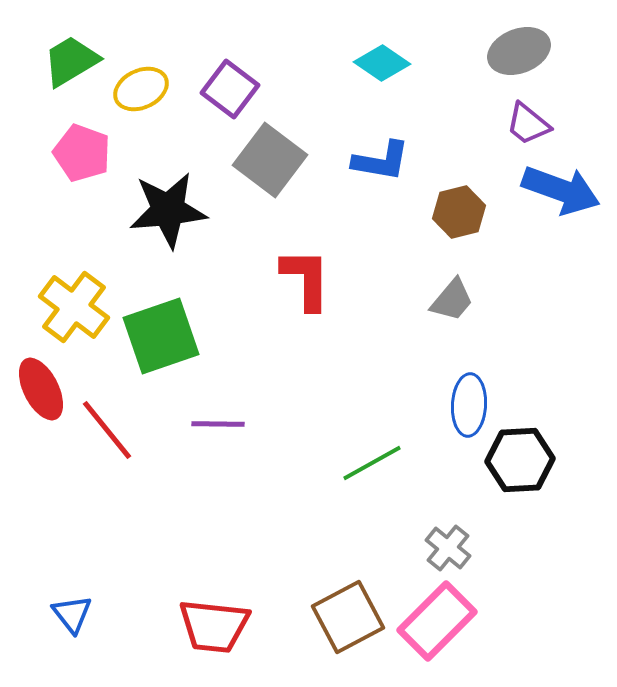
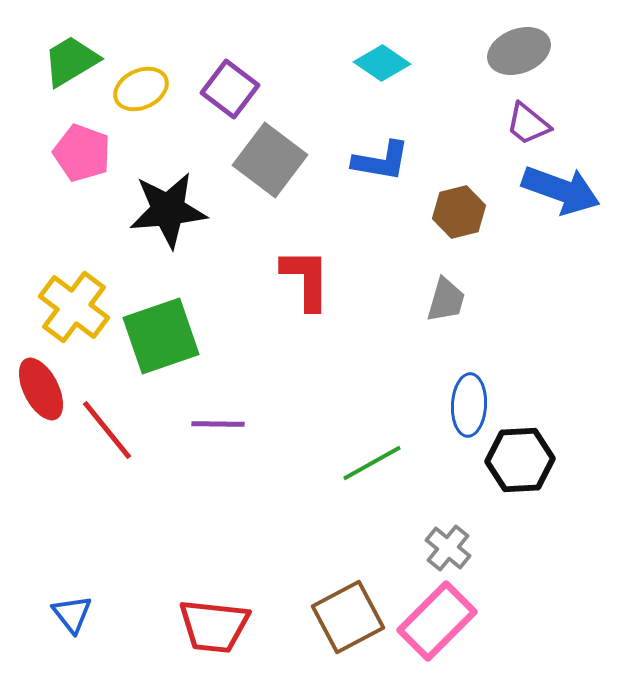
gray trapezoid: moved 6 px left; rotated 24 degrees counterclockwise
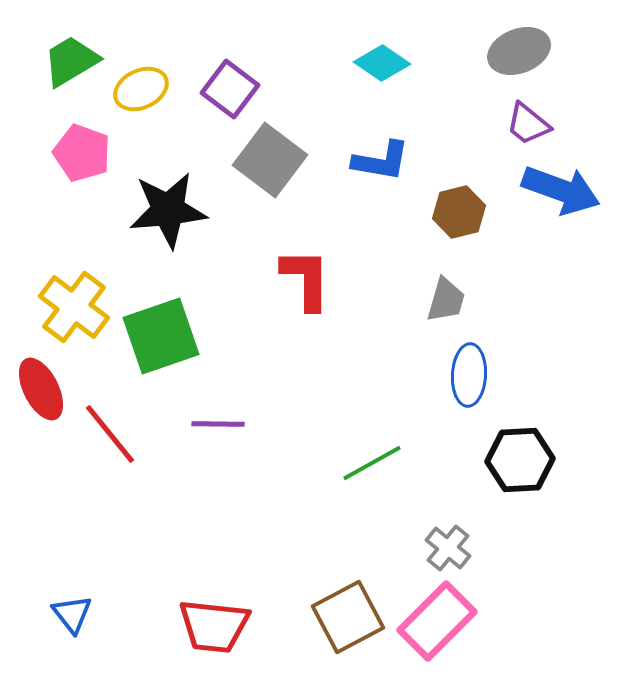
blue ellipse: moved 30 px up
red line: moved 3 px right, 4 px down
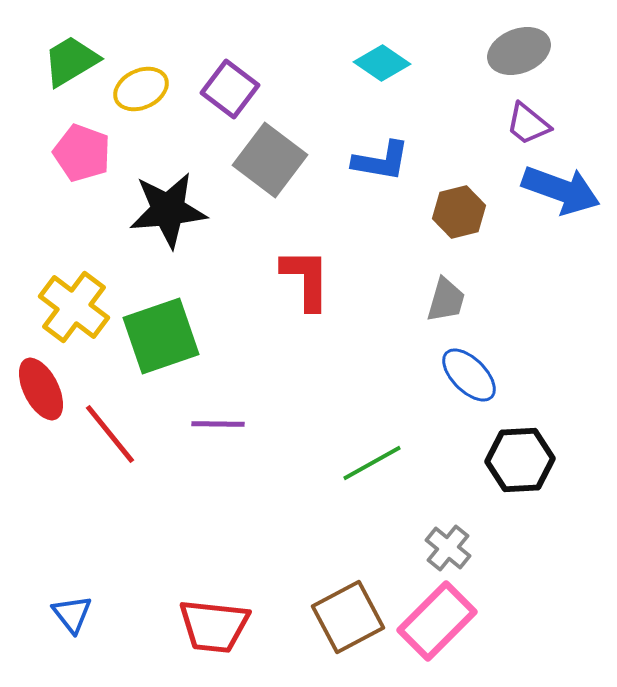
blue ellipse: rotated 48 degrees counterclockwise
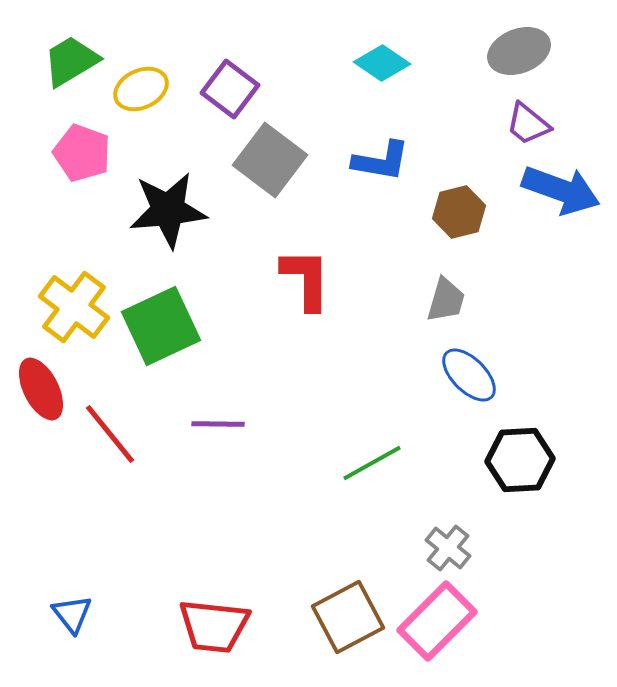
green square: moved 10 px up; rotated 6 degrees counterclockwise
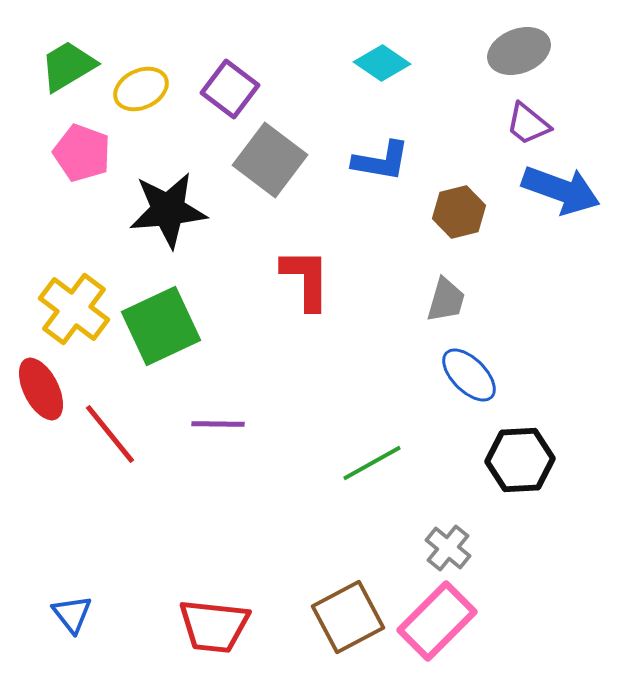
green trapezoid: moved 3 px left, 5 px down
yellow cross: moved 2 px down
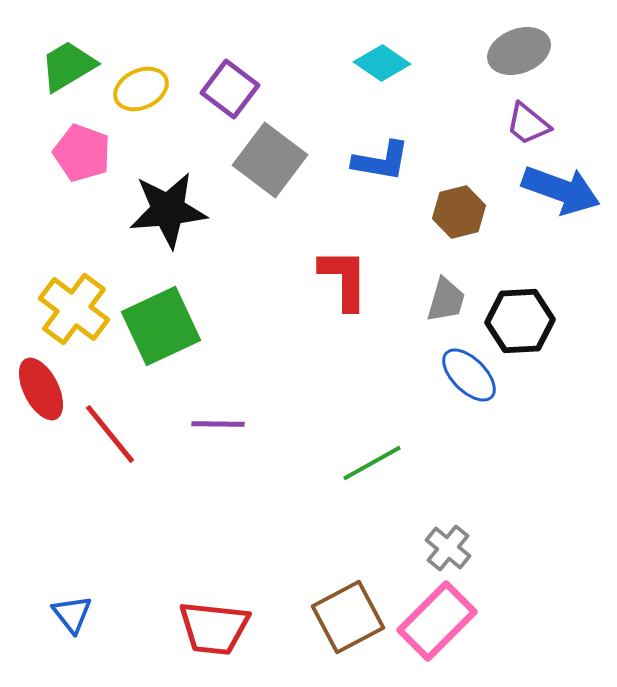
red L-shape: moved 38 px right
black hexagon: moved 139 px up
red trapezoid: moved 2 px down
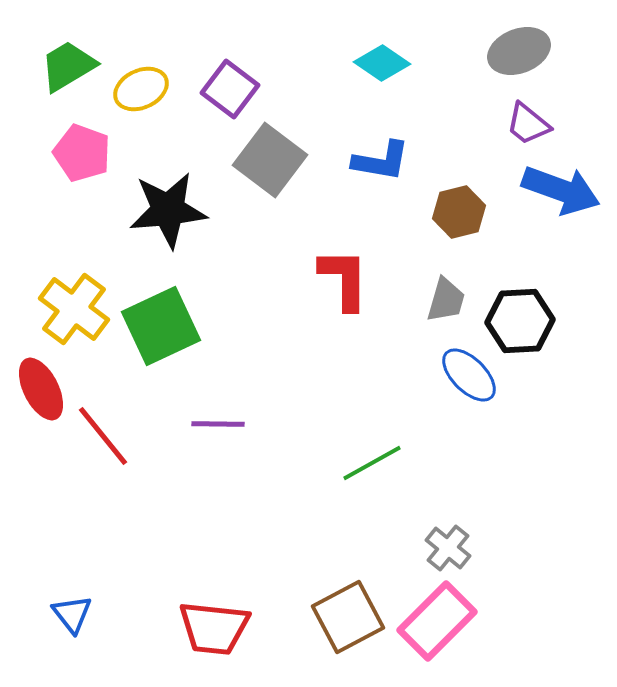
red line: moved 7 px left, 2 px down
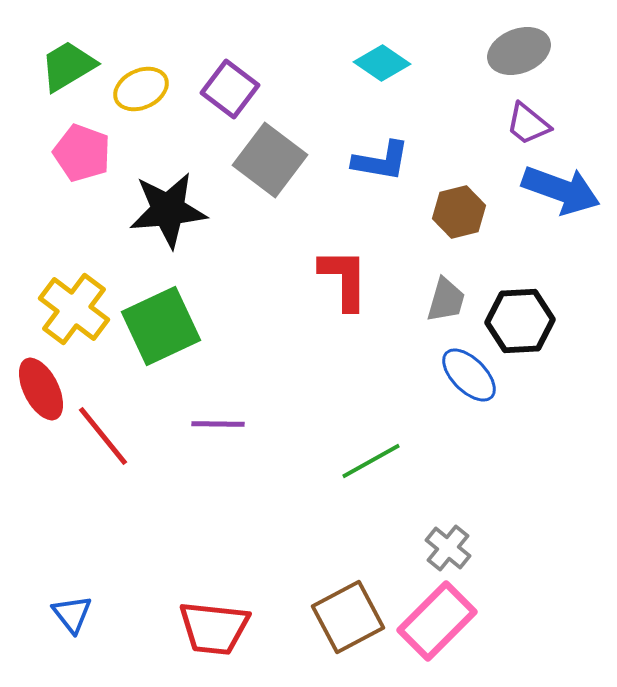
green line: moved 1 px left, 2 px up
